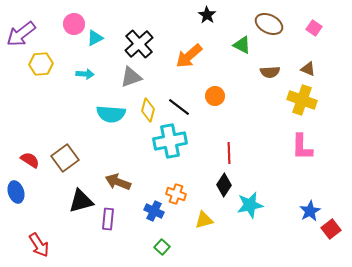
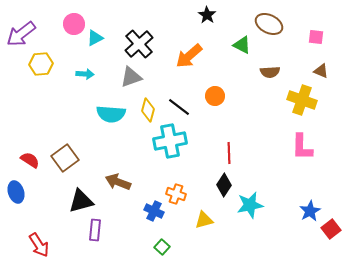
pink square: moved 2 px right, 9 px down; rotated 28 degrees counterclockwise
brown triangle: moved 13 px right, 2 px down
purple rectangle: moved 13 px left, 11 px down
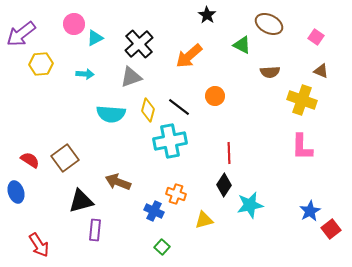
pink square: rotated 28 degrees clockwise
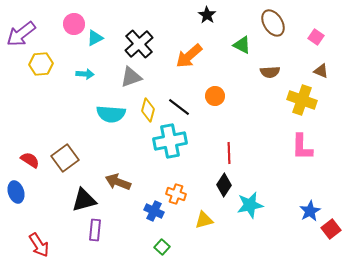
brown ellipse: moved 4 px right, 1 px up; rotated 32 degrees clockwise
black triangle: moved 3 px right, 1 px up
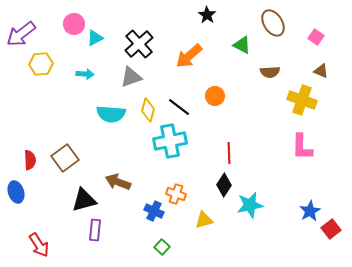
red semicircle: rotated 54 degrees clockwise
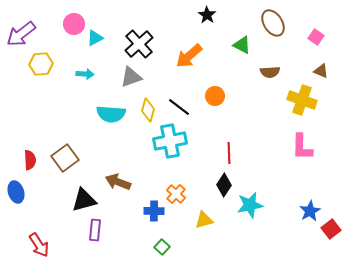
orange cross: rotated 24 degrees clockwise
blue cross: rotated 24 degrees counterclockwise
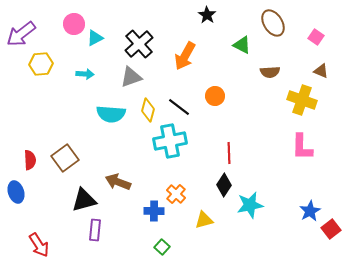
orange arrow: moved 4 px left; rotated 20 degrees counterclockwise
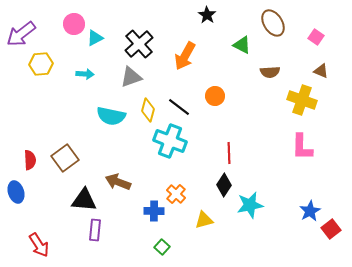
cyan semicircle: moved 2 px down; rotated 8 degrees clockwise
cyan cross: rotated 32 degrees clockwise
black triangle: rotated 20 degrees clockwise
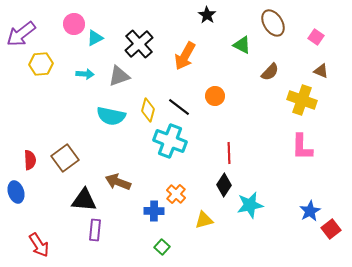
brown semicircle: rotated 42 degrees counterclockwise
gray triangle: moved 12 px left, 1 px up
